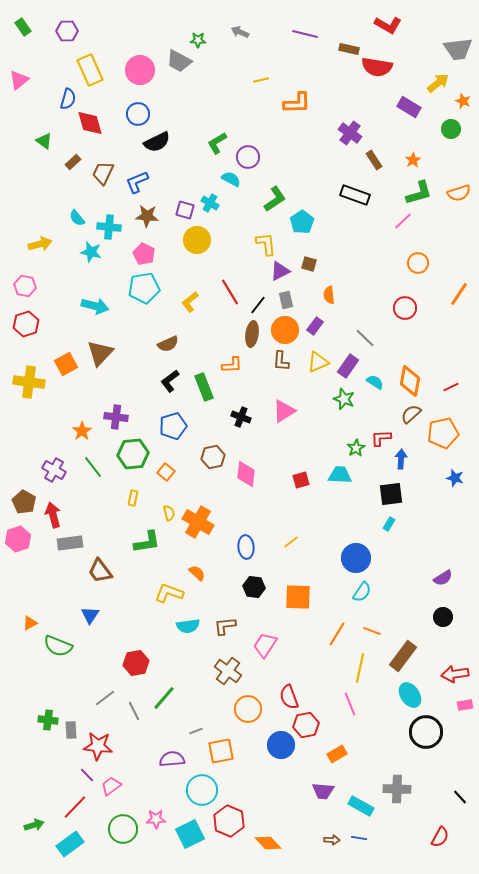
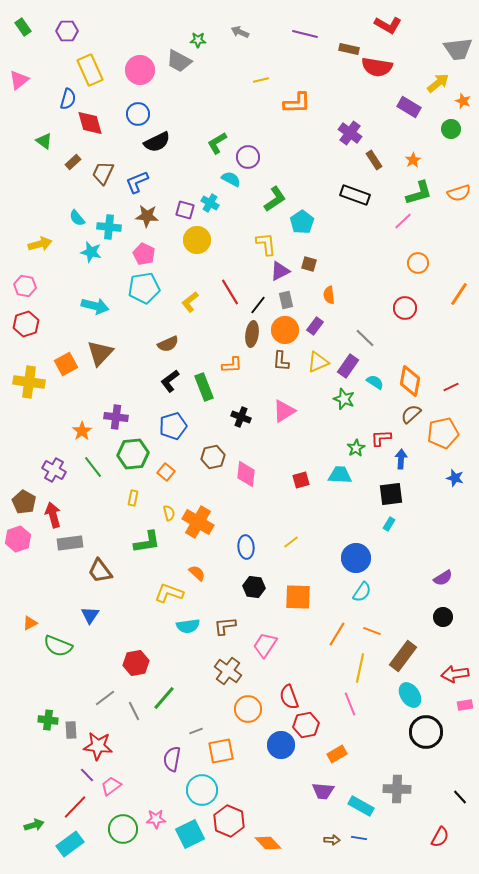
purple semicircle at (172, 759): rotated 75 degrees counterclockwise
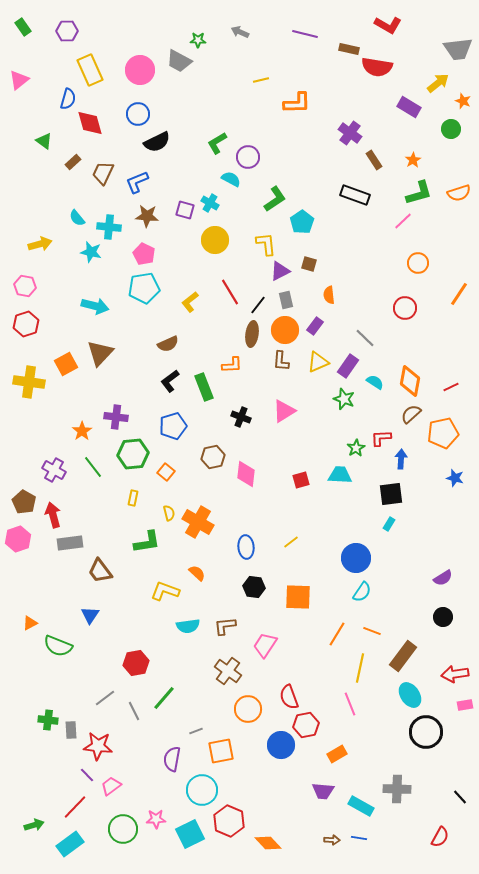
yellow circle at (197, 240): moved 18 px right
yellow L-shape at (169, 593): moved 4 px left, 2 px up
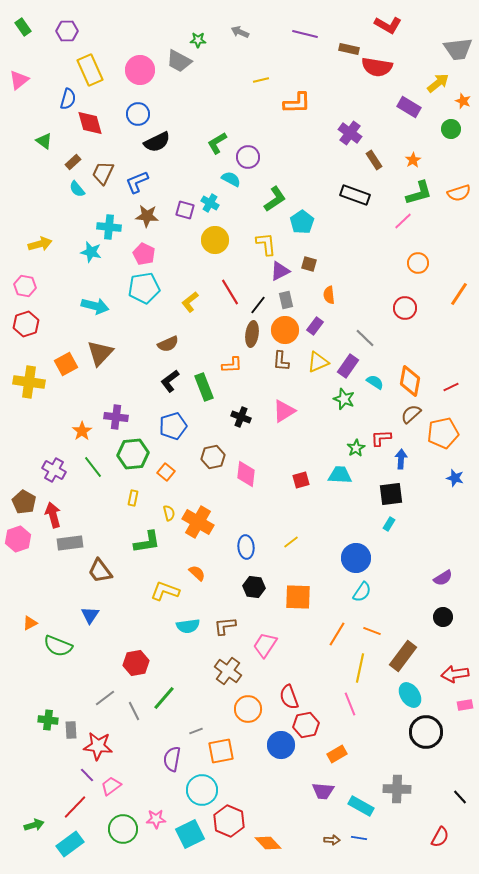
cyan semicircle at (77, 218): moved 29 px up
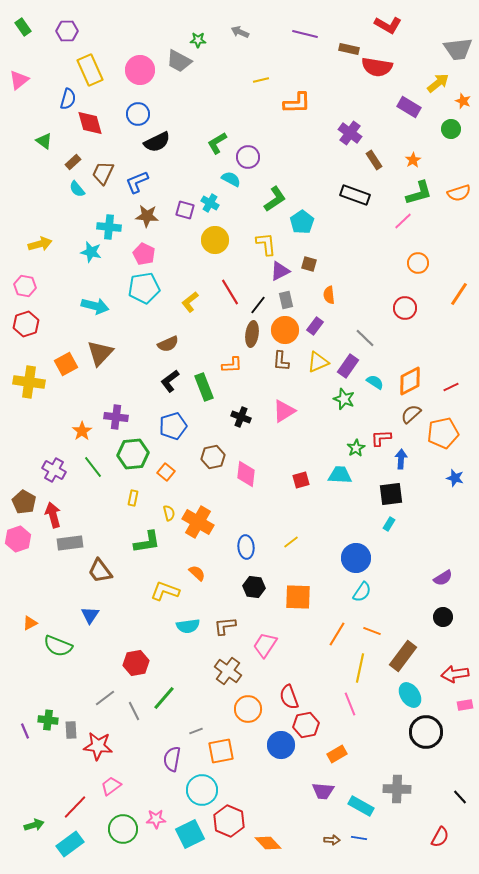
orange diamond at (410, 381): rotated 52 degrees clockwise
purple line at (87, 775): moved 62 px left, 44 px up; rotated 21 degrees clockwise
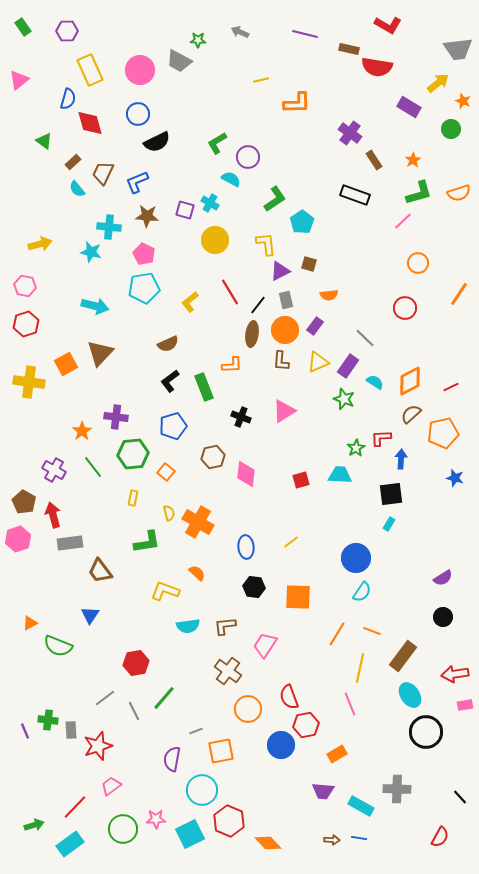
orange semicircle at (329, 295): rotated 90 degrees counterclockwise
red star at (98, 746): rotated 24 degrees counterclockwise
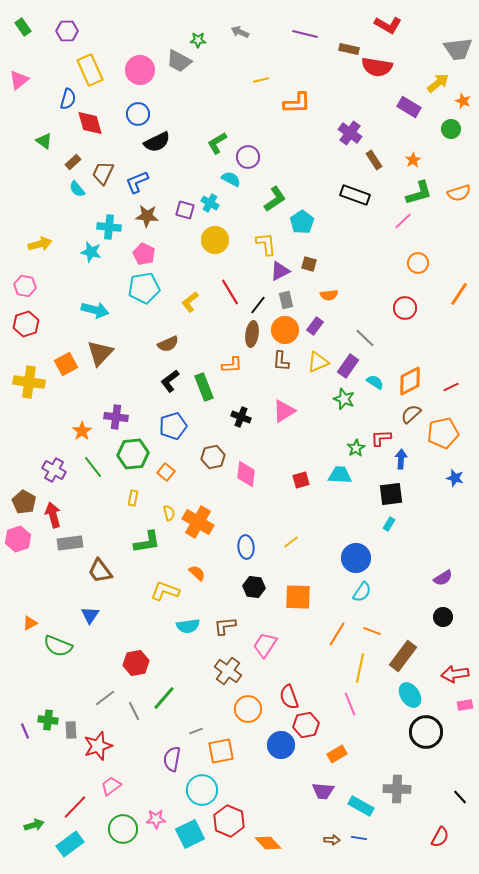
cyan arrow at (95, 306): moved 4 px down
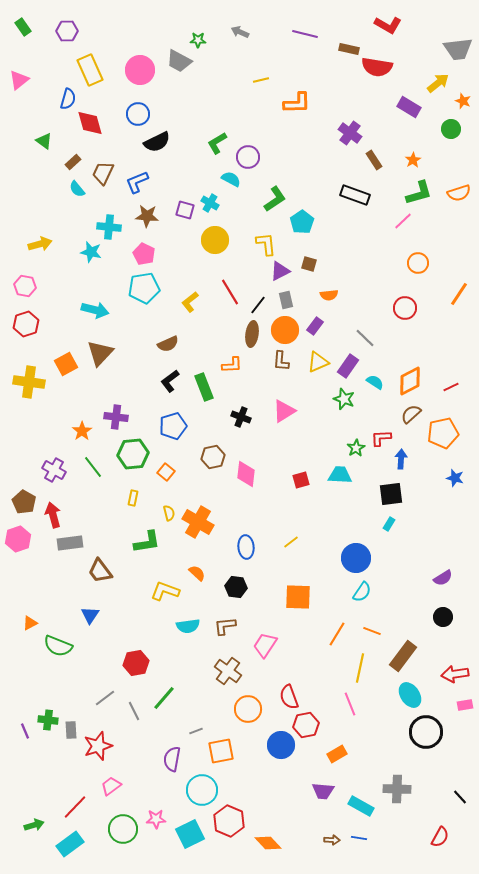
black hexagon at (254, 587): moved 18 px left
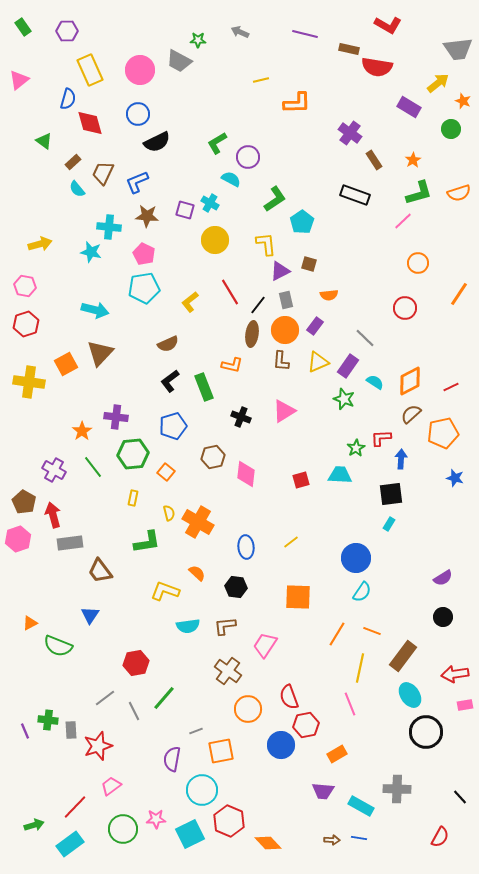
orange L-shape at (232, 365): rotated 15 degrees clockwise
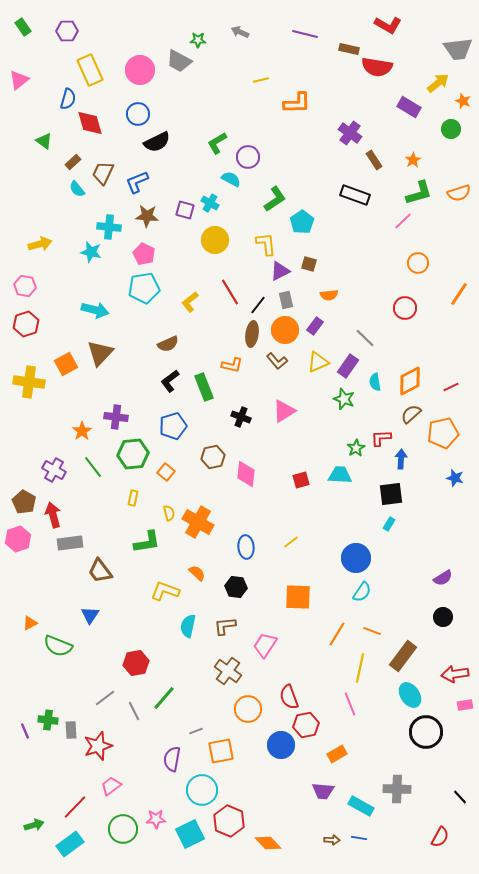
brown L-shape at (281, 361): moved 4 px left; rotated 45 degrees counterclockwise
cyan semicircle at (375, 382): rotated 132 degrees counterclockwise
cyan semicircle at (188, 626): rotated 110 degrees clockwise
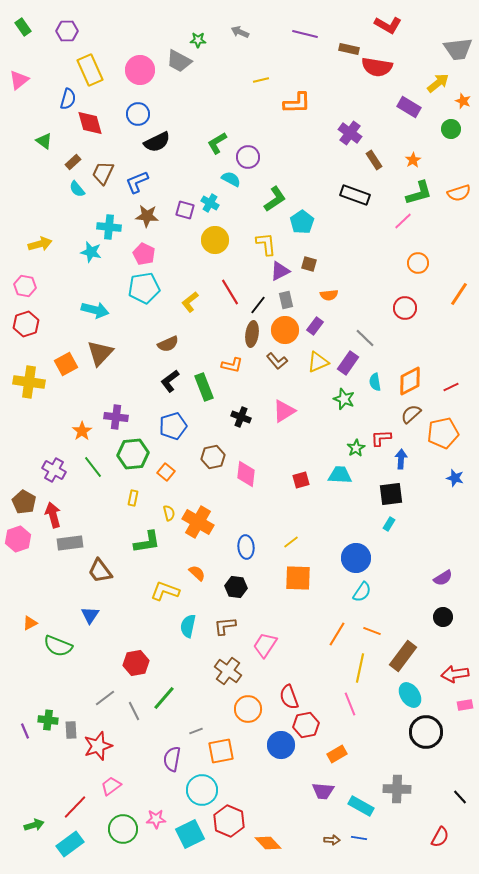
purple rectangle at (348, 366): moved 3 px up
orange square at (298, 597): moved 19 px up
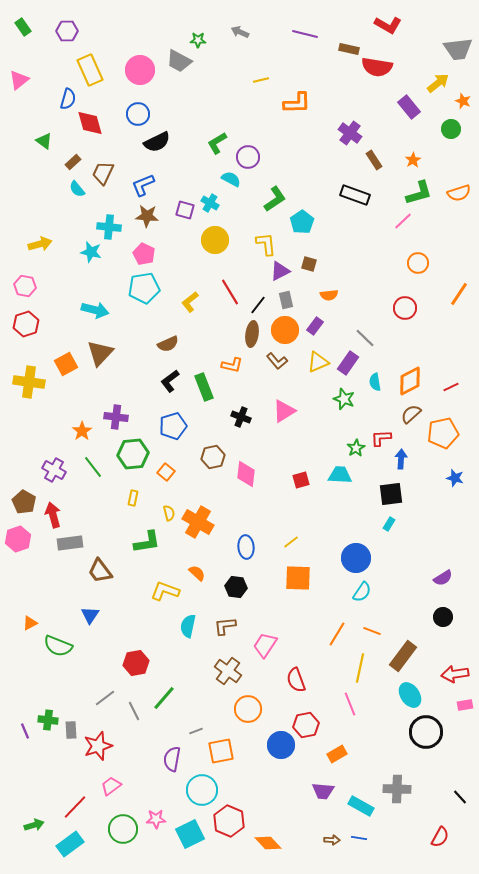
purple rectangle at (409, 107): rotated 20 degrees clockwise
blue L-shape at (137, 182): moved 6 px right, 3 px down
red semicircle at (289, 697): moved 7 px right, 17 px up
